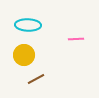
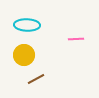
cyan ellipse: moved 1 px left
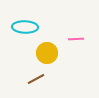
cyan ellipse: moved 2 px left, 2 px down
yellow circle: moved 23 px right, 2 px up
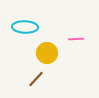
brown line: rotated 18 degrees counterclockwise
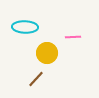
pink line: moved 3 px left, 2 px up
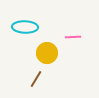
brown line: rotated 12 degrees counterclockwise
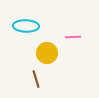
cyan ellipse: moved 1 px right, 1 px up
brown line: rotated 48 degrees counterclockwise
